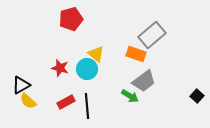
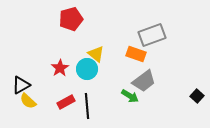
gray rectangle: rotated 20 degrees clockwise
red star: rotated 24 degrees clockwise
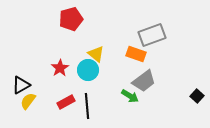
cyan circle: moved 1 px right, 1 px down
yellow semicircle: rotated 84 degrees clockwise
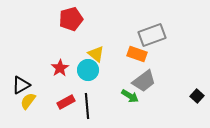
orange rectangle: moved 1 px right
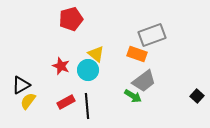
red star: moved 1 px right, 2 px up; rotated 18 degrees counterclockwise
green arrow: moved 3 px right
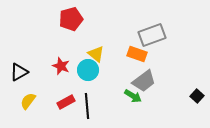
black triangle: moved 2 px left, 13 px up
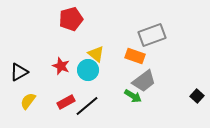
orange rectangle: moved 2 px left, 2 px down
black line: rotated 55 degrees clockwise
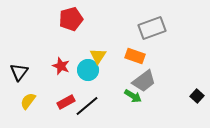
gray rectangle: moved 7 px up
yellow triangle: moved 2 px right, 2 px down; rotated 24 degrees clockwise
black triangle: rotated 24 degrees counterclockwise
